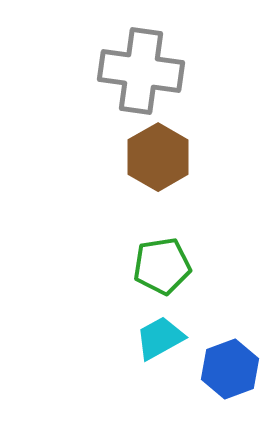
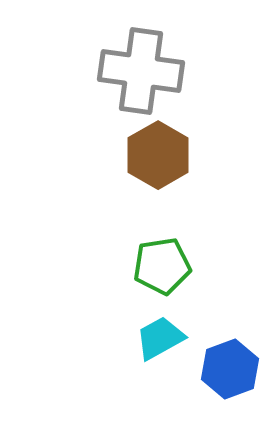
brown hexagon: moved 2 px up
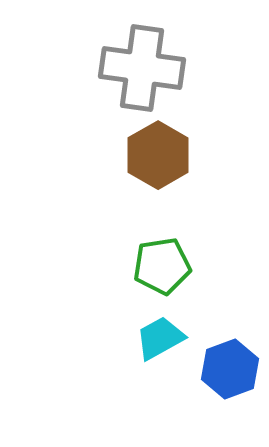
gray cross: moved 1 px right, 3 px up
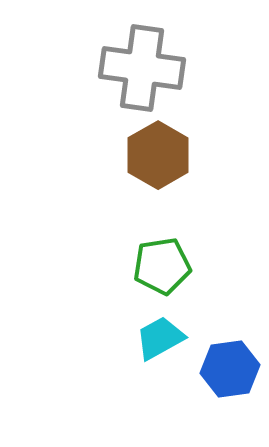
blue hexagon: rotated 12 degrees clockwise
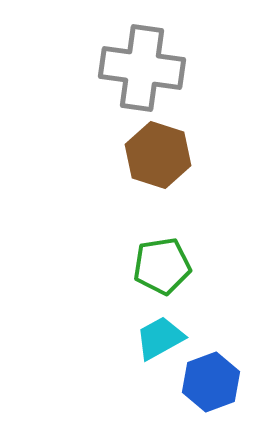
brown hexagon: rotated 12 degrees counterclockwise
blue hexagon: moved 19 px left, 13 px down; rotated 12 degrees counterclockwise
